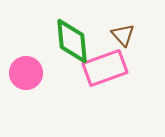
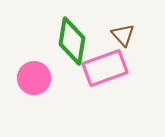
green diamond: rotated 15 degrees clockwise
pink circle: moved 8 px right, 5 px down
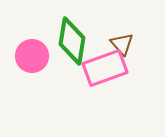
brown triangle: moved 1 px left, 9 px down
pink circle: moved 2 px left, 22 px up
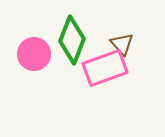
green diamond: moved 1 px up; rotated 12 degrees clockwise
pink circle: moved 2 px right, 2 px up
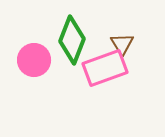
brown triangle: rotated 10 degrees clockwise
pink circle: moved 6 px down
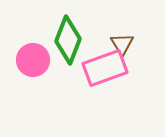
green diamond: moved 4 px left
pink circle: moved 1 px left
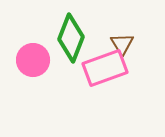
green diamond: moved 3 px right, 2 px up
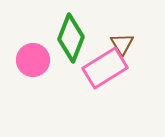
pink rectangle: rotated 12 degrees counterclockwise
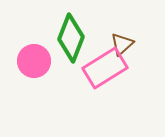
brown triangle: rotated 20 degrees clockwise
pink circle: moved 1 px right, 1 px down
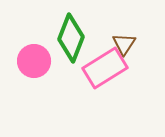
brown triangle: moved 2 px right; rotated 15 degrees counterclockwise
